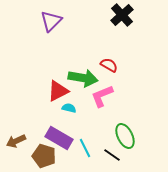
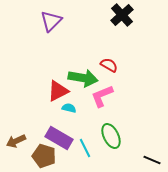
green ellipse: moved 14 px left
black line: moved 40 px right, 5 px down; rotated 12 degrees counterclockwise
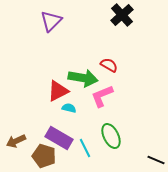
black line: moved 4 px right
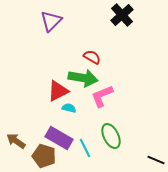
red semicircle: moved 17 px left, 8 px up
brown arrow: rotated 60 degrees clockwise
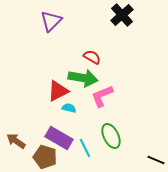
brown pentagon: moved 1 px right, 1 px down
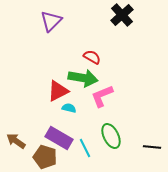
black line: moved 4 px left, 13 px up; rotated 18 degrees counterclockwise
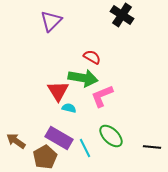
black cross: rotated 15 degrees counterclockwise
red triangle: rotated 35 degrees counterclockwise
green ellipse: rotated 20 degrees counterclockwise
brown pentagon: rotated 25 degrees clockwise
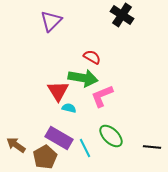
brown arrow: moved 4 px down
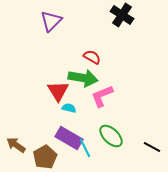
purple rectangle: moved 10 px right
black line: rotated 24 degrees clockwise
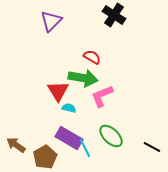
black cross: moved 8 px left
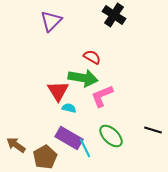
black line: moved 1 px right, 17 px up; rotated 12 degrees counterclockwise
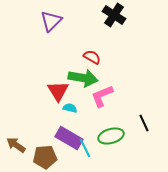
cyan semicircle: moved 1 px right
black line: moved 9 px left, 7 px up; rotated 48 degrees clockwise
green ellipse: rotated 60 degrees counterclockwise
brown pentagon: rotated 25 degrees clockwise
